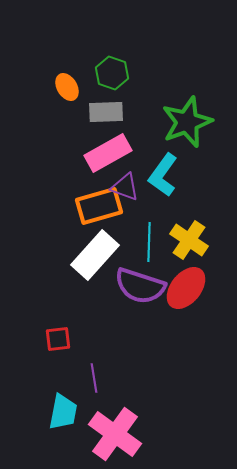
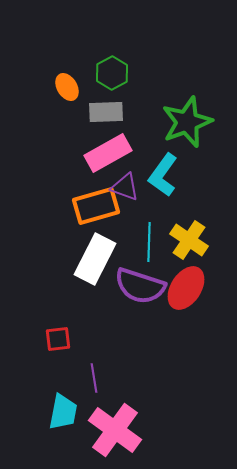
green hexagon: rotated 12 degrees clockwise
orange rectangle: moved 3 px left
white rectangle: moved 4 px down; rotated 15 degrees counterclockwise
red ellipse: rotated 6 degrees counterclockwise
pink cross: moved 4 px up
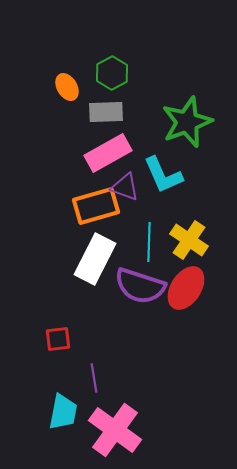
cyan L-shape: rotated 60 degrees counterclockwise
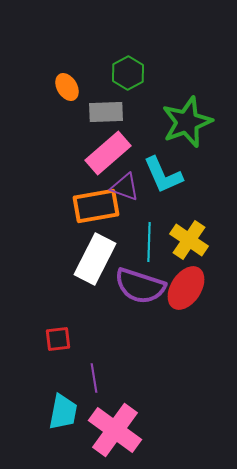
green hexagon: moved 16 px right
pink rectangle: rotated 12 degrees counterclockwise
orange rectangle: rotated 6 degrees clockwise
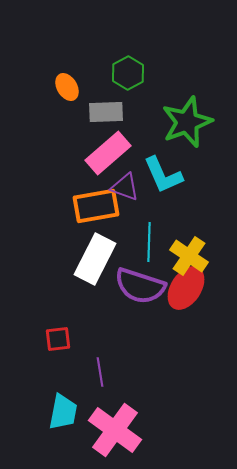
yellow cross: moved 16 px down
purple line: moved 6 px right, 6 px up
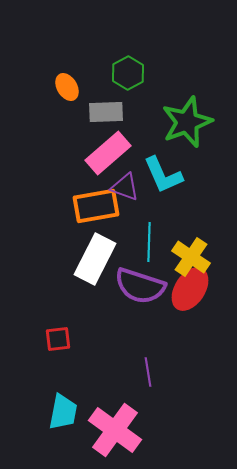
yellow cross: moved 2 px right, 1 px down
red ellipse: moved 4 px right, 1 px down
purple line: moved 48 px right
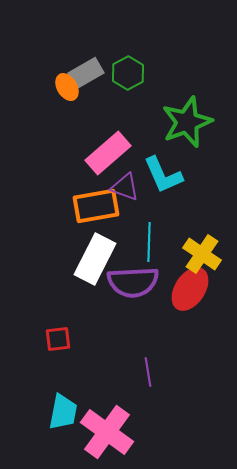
gray rectangle: moved 20 px left, 39 px up; rotated 28 degrees counterclockwise
yellow cross: moved 11 px right, 3 px up
purple semicircle: moved 7 px left, 4 px up; rotated 21 degrees counterclockwise
pink cross: moved 8 px left, 2 px down
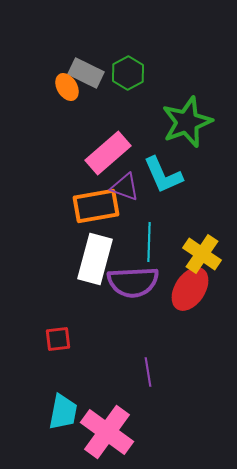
gray rectangle: rotated 56 degrees clockwise
white rectangle: rotated 12 degrees counterclockwise
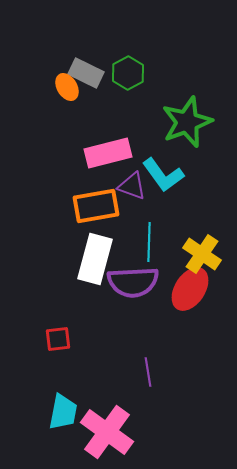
pink rectangle: rotated 27 degrees clockwise
cyan L-shape: rotated 12 degrees counterclockwise
purple triangle: moved 7 px right, 1 px up
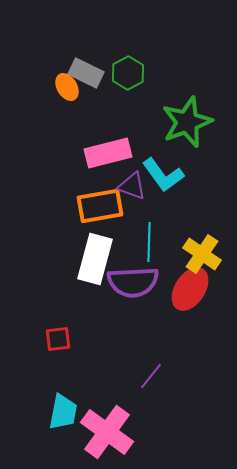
orange rectangle: moved 4 px right
purple line: moved 3 px right, 4 px down; rotated 48 degrees clockwise
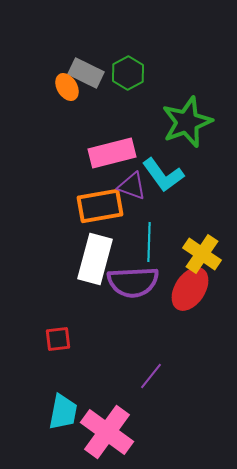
pink rectangle: moved 4 px right
